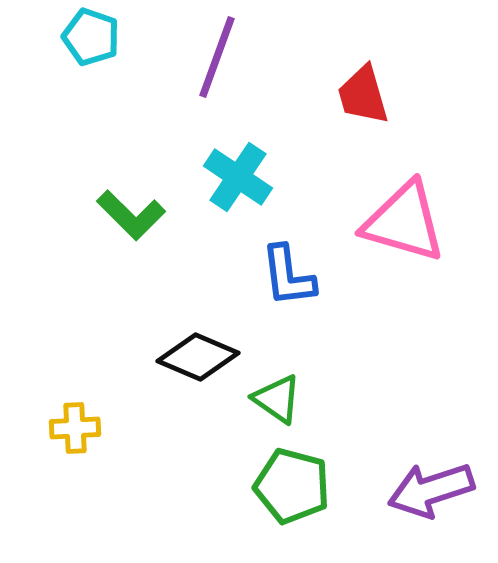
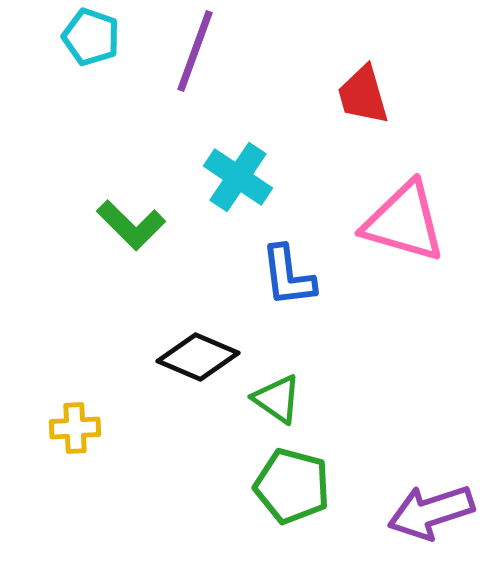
purple line: moved 22 px left, 6 px up
green L-shape: moved 10 px down
purple arrow: moved 22 px down
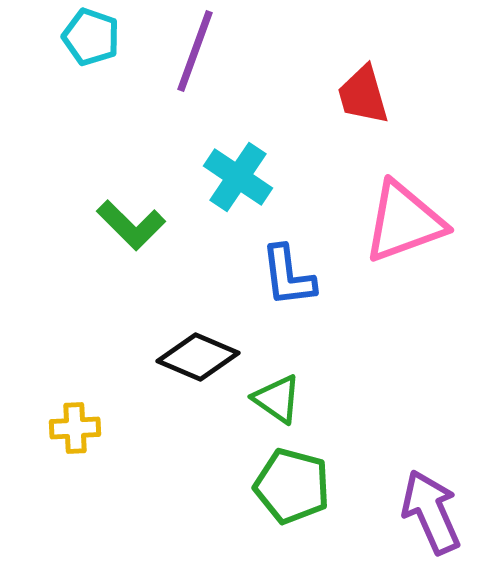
pink triangle: rotated 36 degrees counterclockwise
purple arrow: rotated 84 degrees clockwise
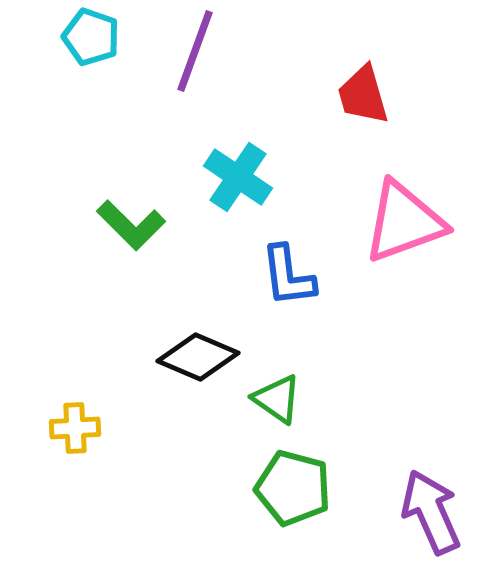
green pentagon: moved 1 px right, 2 px down
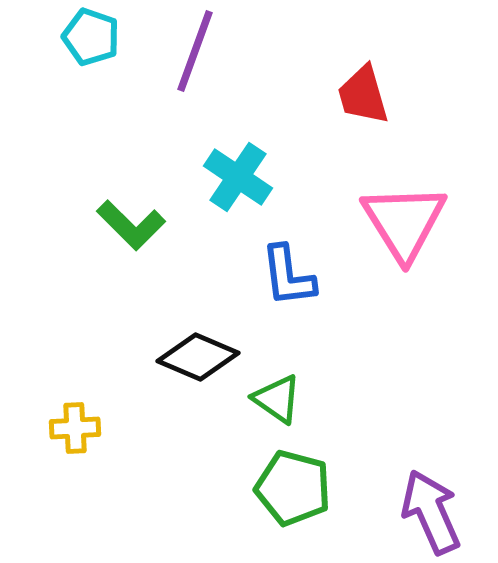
pink triangle: rotated 42 degrees counterclockwise
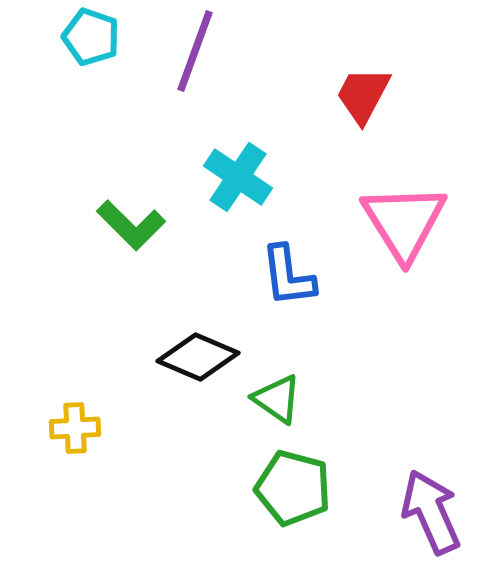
red trapezoid: rotated 44 degrees clockwise
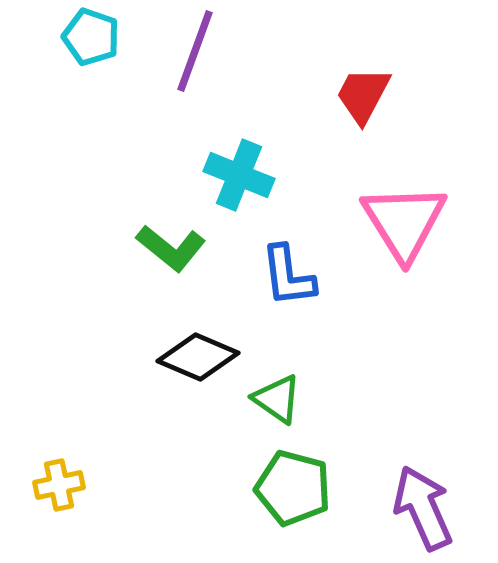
cyan cross: moved 1 px right, 2 px up; rotated 12 degrees counterclockwise
green L-shape: moved 40 px right, 23 px down; rotated 6 degrees counterclockwise
yellow cross: moved 16 px left, 57 px down; rotated 9 degrees counterclockwise
purple arrow: moved 8 px left, 4 px up
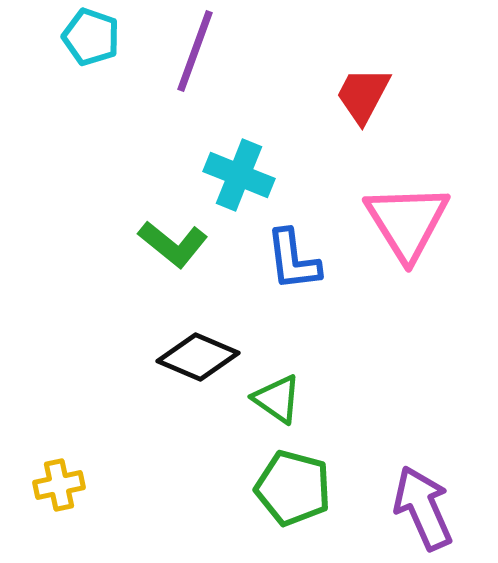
pink triangle: moved 3 px right
green L-shape: moved 2 px right, 4 px up
blue L-shape: moved 5 px right, 16 px up
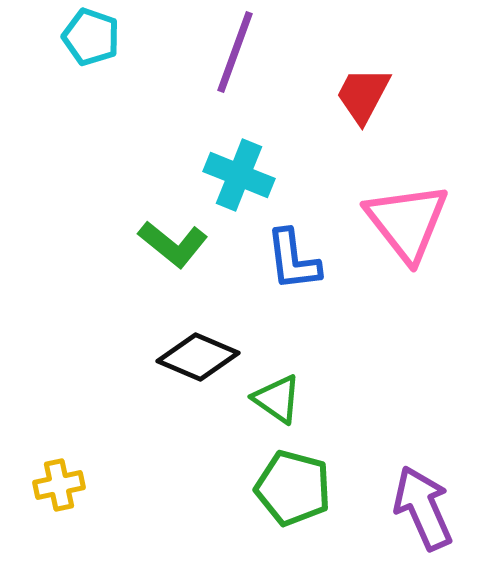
purple line: moved 40 px right, 1 px down
pink triangle: rotated 6 degrees counterclockwise
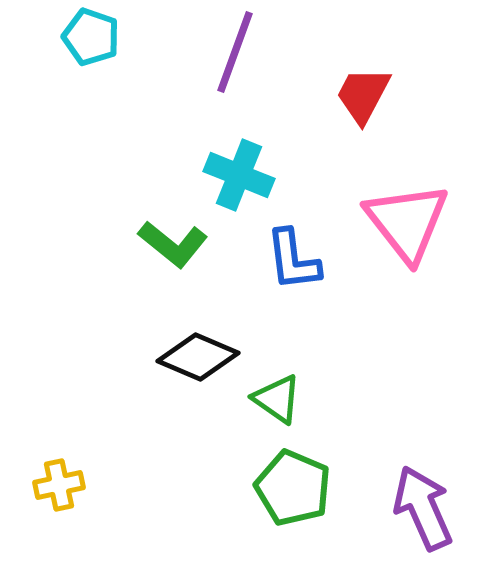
green pentagon: rotated 8 degrees clockwise
